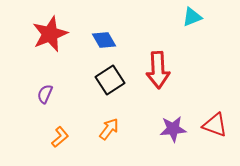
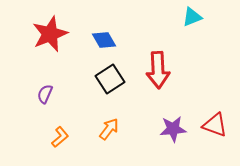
black square: moved 1 px up
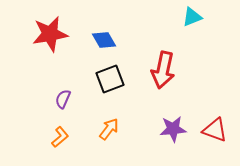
red star: rotated 12 degrees clockwise
red arrow: moved 5 px right; rotated 15 degrees clockwise
black square: rotated 12 degrees clockwise
purple semicircle: moved 18 px right, 5 px down
red triangle: moved 5 px down
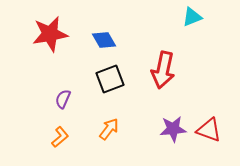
red triangle: moved 6 px left
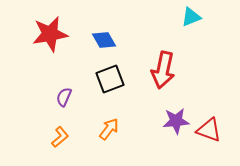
cyan triangle: moved 1 px left
purple semicircle: moved 1 px right, 2 px up
purple star: moved 3 px right, 8 px up
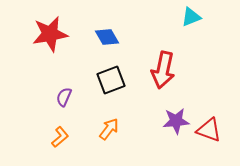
blue diamond: moved 3 px right, 3 px up
black square: moved 1 px right, 1 px down
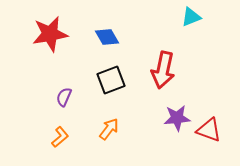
purple star: moved 1 px right, 3 px up
